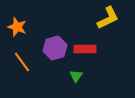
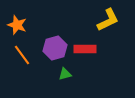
yellow L-shape: moved 2 px down
orange star: moved 2 px up
orange line: moved 7 px up
green triangle: moved 11 px left, 2 px up; rotated 40 degrees clockwise
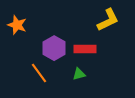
purple hexagon: moved 1 px left; rotated 15 degrees counterclockwise
orange line: moved 17 px right, 18 px down
green triangle: moved 14 px right
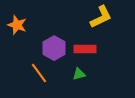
yellow L-shape: moved 7 px left, 3 px up
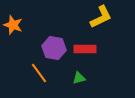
orange star: moved 4 px left
purple hexagon: rotated 20 degrees counterclockwise
green triangle: moved 4 px down
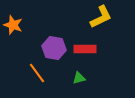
orange line: moved 2 px left
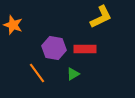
green triangle: moved 6 px left, 4 px up; rotated 16 degrees counterclockwise
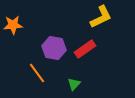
orange star: rotated 24 degrees counterclockwise
red rectangle: rotated 35 degrees counterclockwise
green triangle: moved 1 px right, 10 px down; rotated 16 degrees counterclockwise
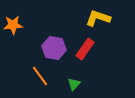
yellow L-shape: moved 3 px left, 1 px down; rotated 135 degrees counterclockwise
red rectangle: rotated 20 degrees counterclockwise
orange line: moved 3 px right, 3 px down
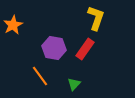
yellow L-shape: moved 2 px left; rotated 90 degrees clockwise
orange star: rotated 24 degrees counterclockwise
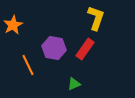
orange line: moved 12 px left, 11 px up; rotated 10 degrees clockwise
green triangle: rotated 24 degrees clockwise
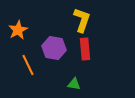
yellow L-shape: moved 14 px left, 2 px down
orange star: moved 5 px right, 5 px down
red rectangle: rotated 40 degrees counterclockwise
green triangle: rotated 32 degrees clockwise
